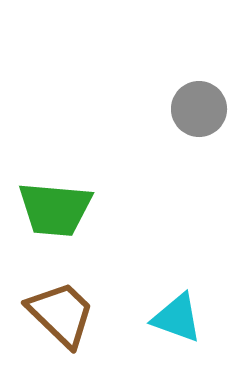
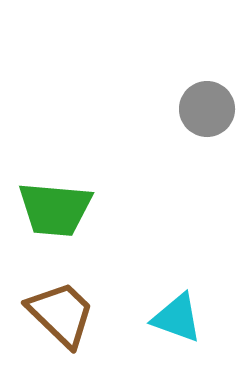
gray circle: moved 8 px right
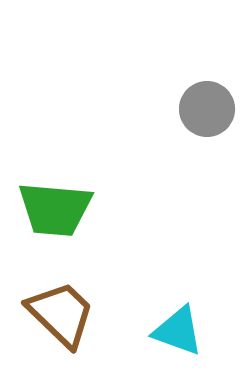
cyan triangle: moved 1 px right, 13 px down
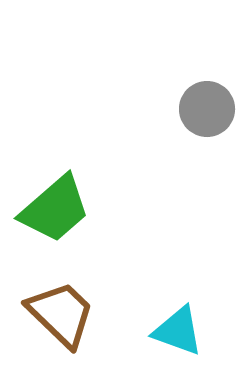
green trapezoid: rotated 46 degrees counterclockwise
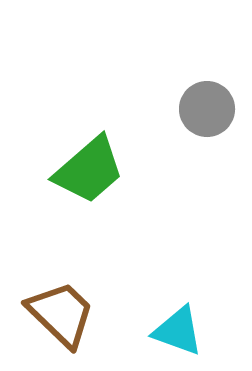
green trapezoid: moved 34 px right, 39 px up
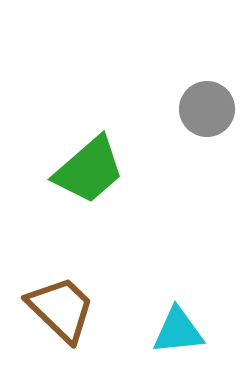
brown trapezoid: moved 5 px up
cyan triangle: rotated 26 degrees counterclockwise
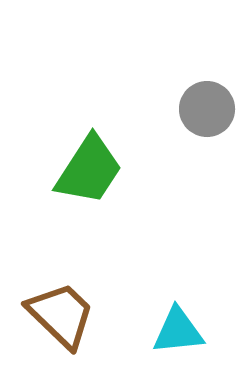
green trapezoid: rotated 16 degrees counterclockwise
brown trapezoid: moved 6 px down
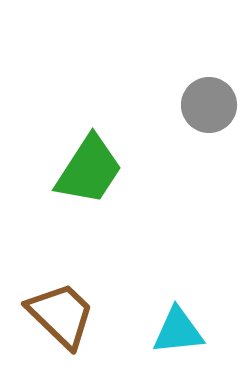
gray circle: moved 2 px right, 4 px up
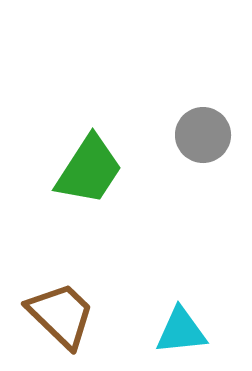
gray circle: moved 6 px left, 30 px down
cyan triangle: moved 3 px right
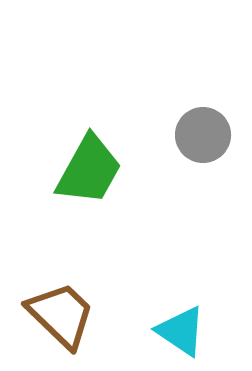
green trapezoid: rotated 4 degrees counterclockwise
cyan triangle: rotated 40 degrees clockwise
